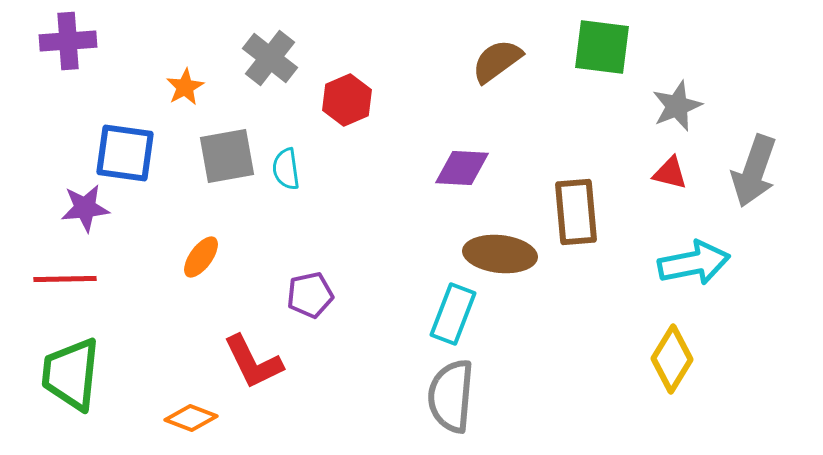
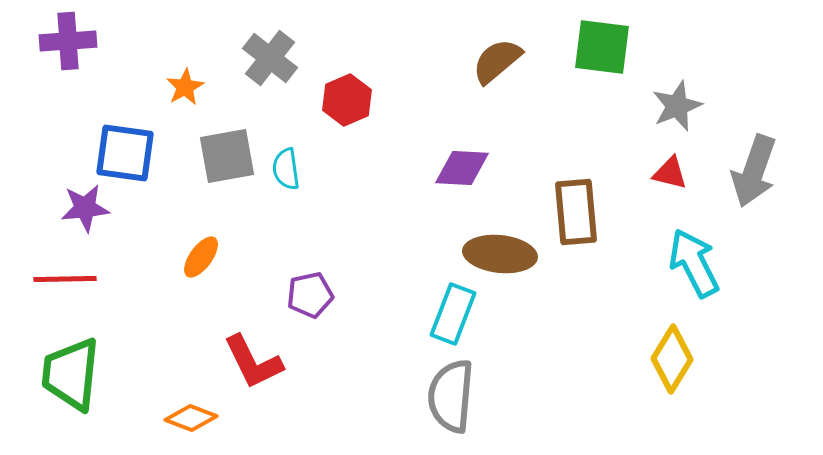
brown semicircle: rotated 4 degrees counterclockwise
cyan arrow: rotated 106 degrees counterclockwise
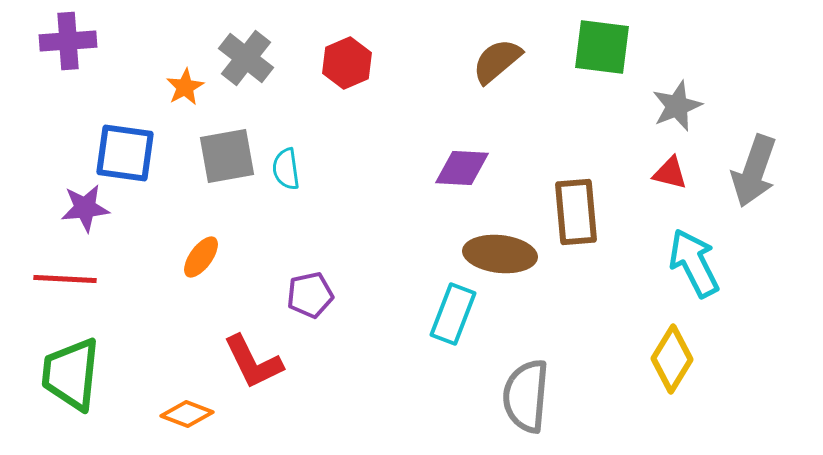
gray cross: moved 24 px left
red hexagon: moved 37 px up
red line: rotated 4 degrees clockwise
gray semicircle: moved 75 px right
orange diamond: moved 4 px left, 4 px up
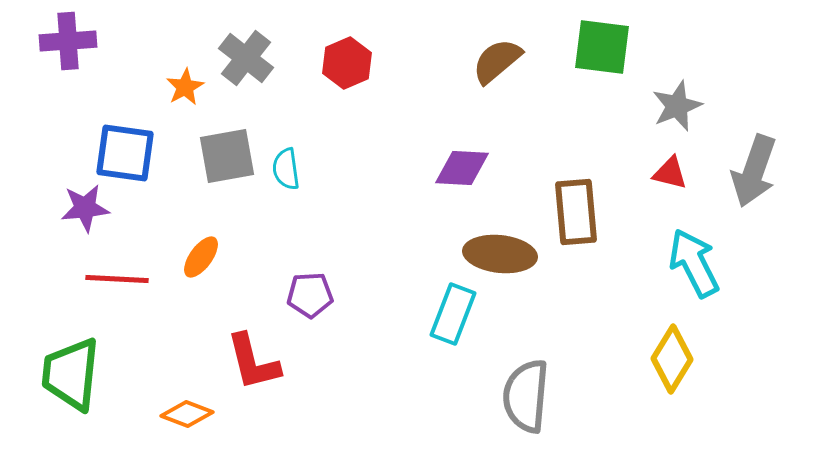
red line: moved 52 px right
purple pentagon: rotated 9 degrees clockwise
red L-shape: rotated 12 degrees clockwise
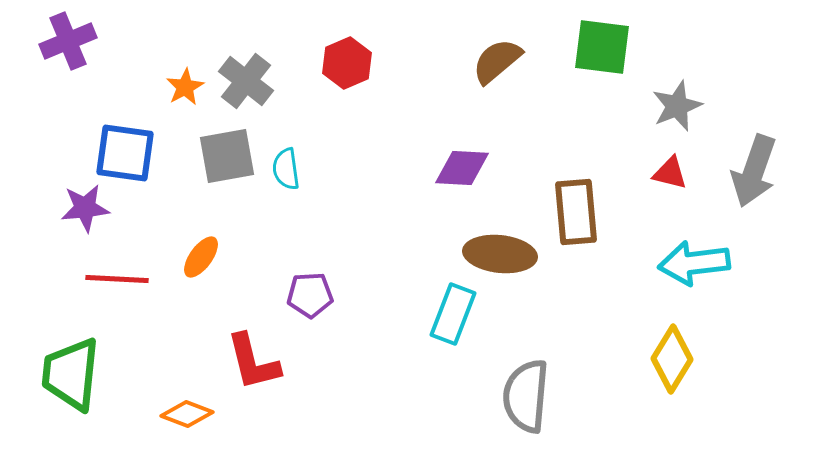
purple cross: rotated 18 degrees counterclockwise
gray cross: moved 23 px down
cyan arrow: rotated 70 degrees counterclockwise
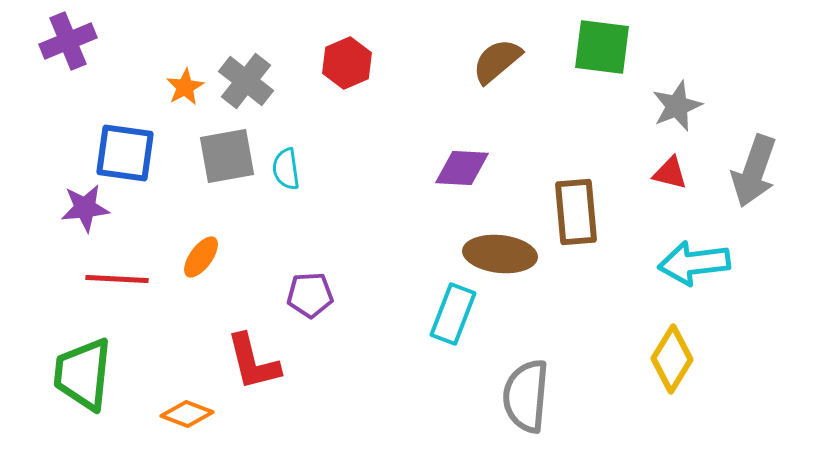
green trapezoid: moved 12 px right
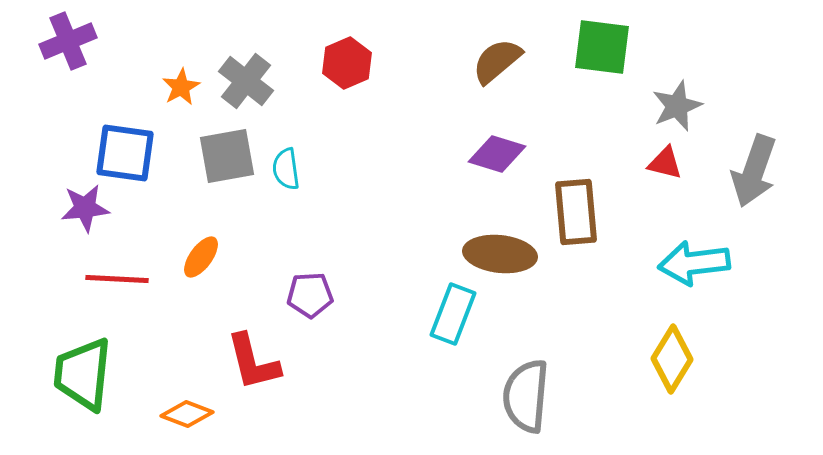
orange star: moved 4 px left
purple diamond: moved 35 px right, 14 px up; rotated 14 degrees clockwise
red triangle: moved 5 px left, 10 px up
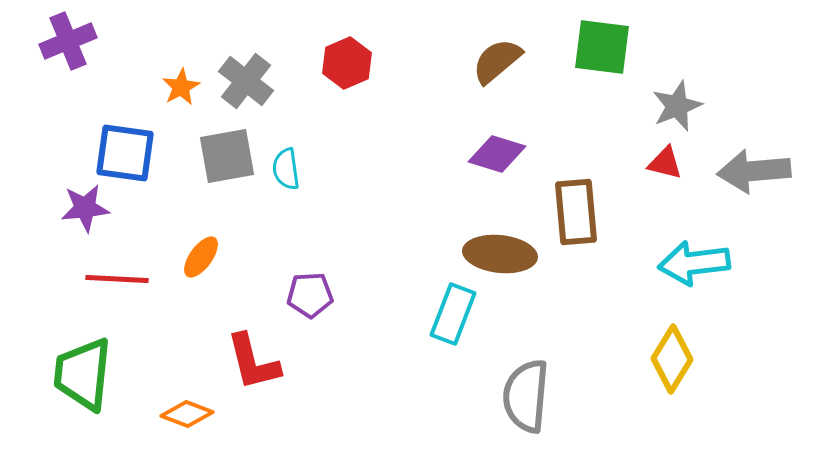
gray arrow: rotated 66 degrees clockwise
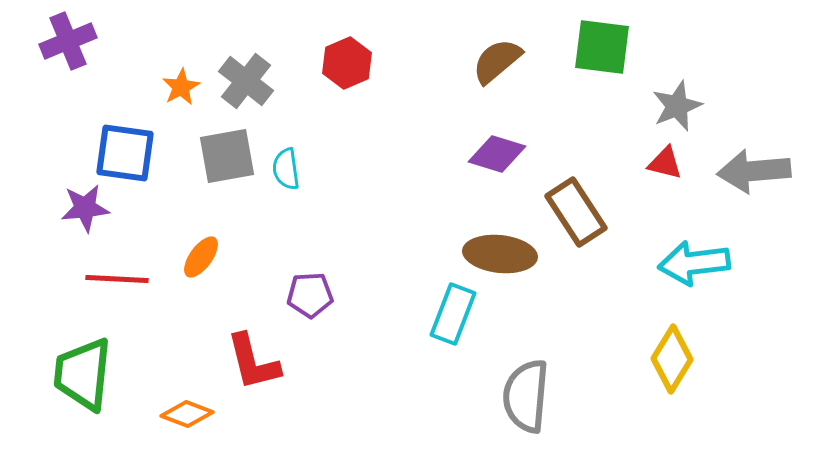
brown rectangle: rotated 28 degrees counterclockwise
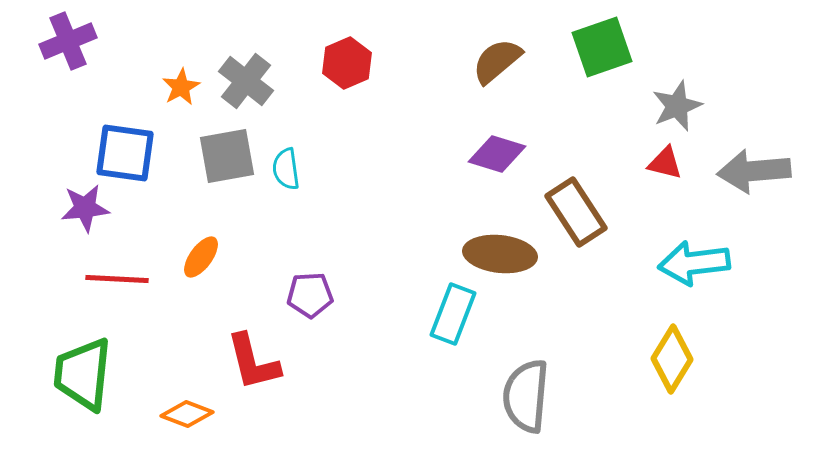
green square: rotated 26 degrees counterclockwise
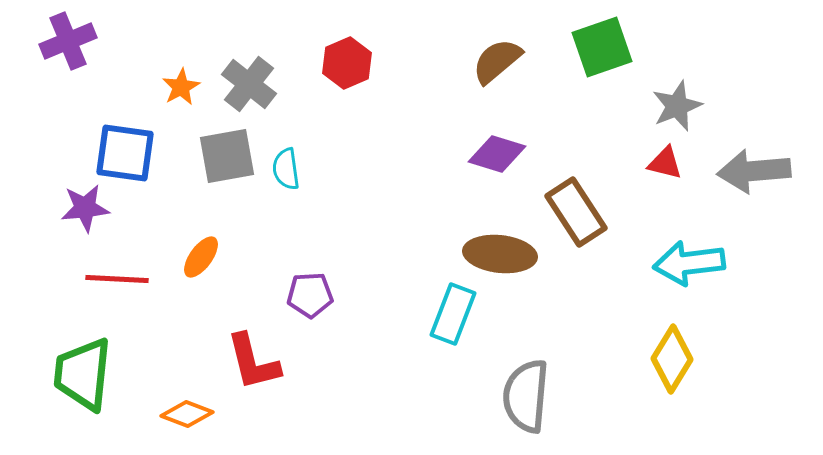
gray cross: moved 3 px right, 3 px down
cyan arrow: moved 5 px left
